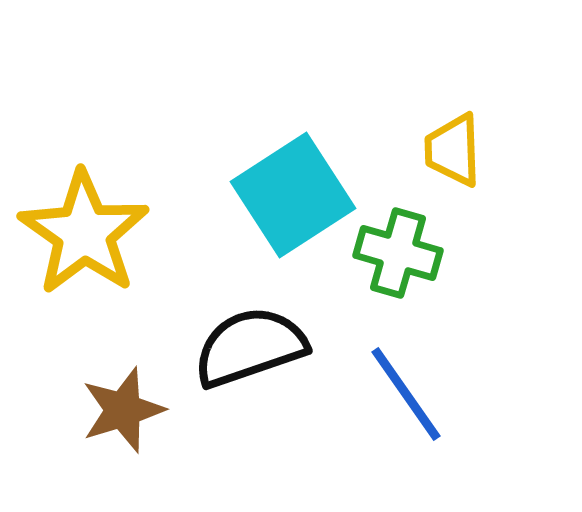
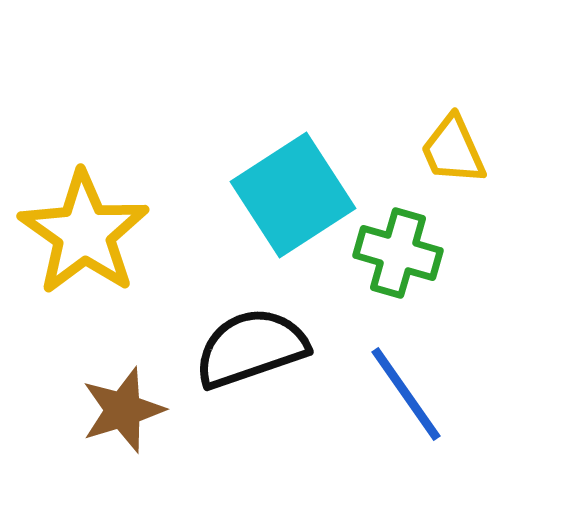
yellow trapezoid: rotated 22 degrees counterclockwise
black semicircle: moved 1 px right, 1 px down
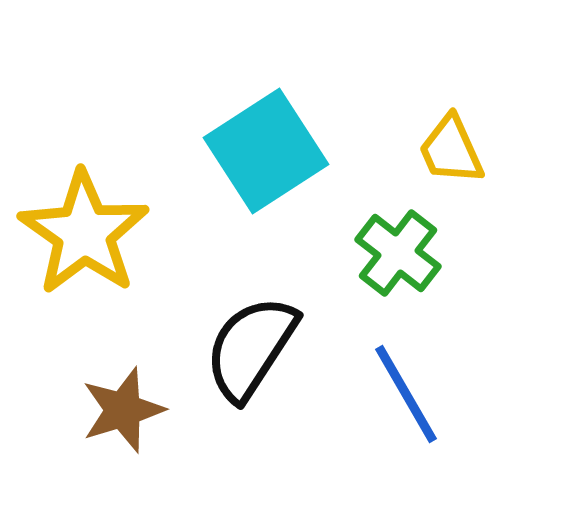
yellow trapezoid: moved 2 px left
cyan square: moved 27 px left, 44 px up
green cross: rotated 22 degrees clockwise
black semicircle: rotated 38 degrees counterclockwise
blue line: rotated 5 degrees clockwise
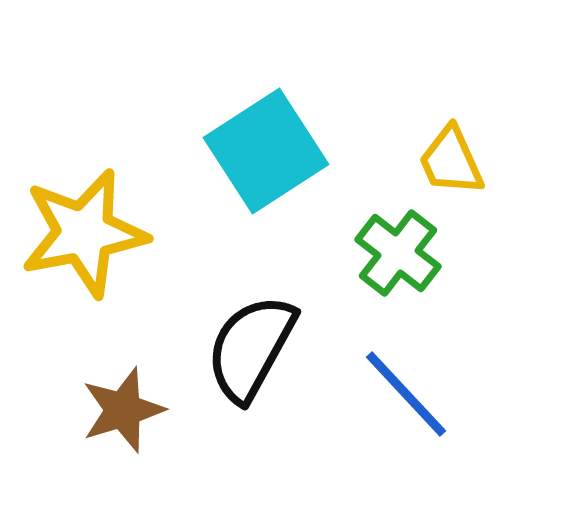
yellow trapezoid: moved 11 px down
yellow star: rotated 26 degrees clockwise
black semicircle: rotated 4 degrees counterclockwise
blue line: rotated 13 degrees counterclockwise
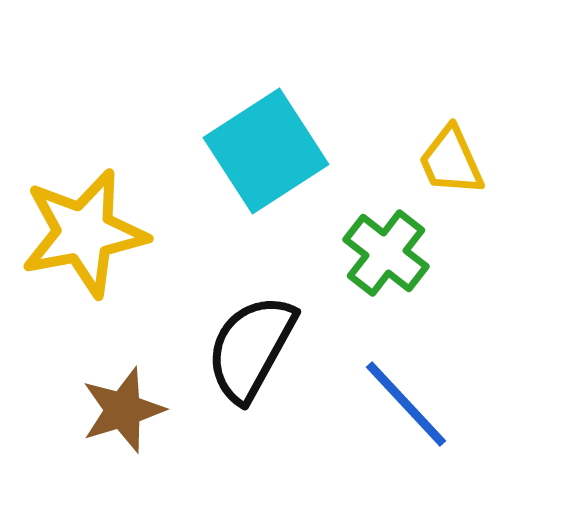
green cross: moved 12 px left
blue line: moved 10 px down
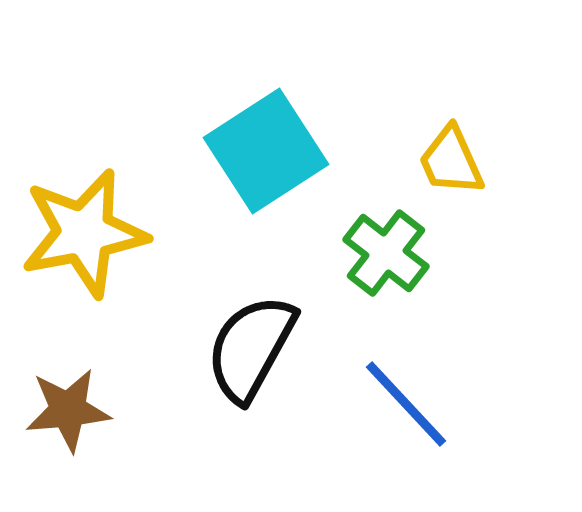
brown star: moved 55 px left; rotated 12 degrees clockwise
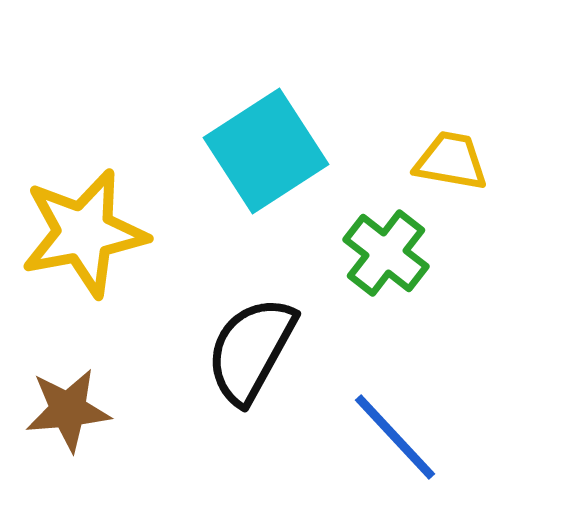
yellow trapezoid: rotated 124 degrees clockwise
black semicircle: moved 2 px down
blue line: moved 11 px left, 33 px down
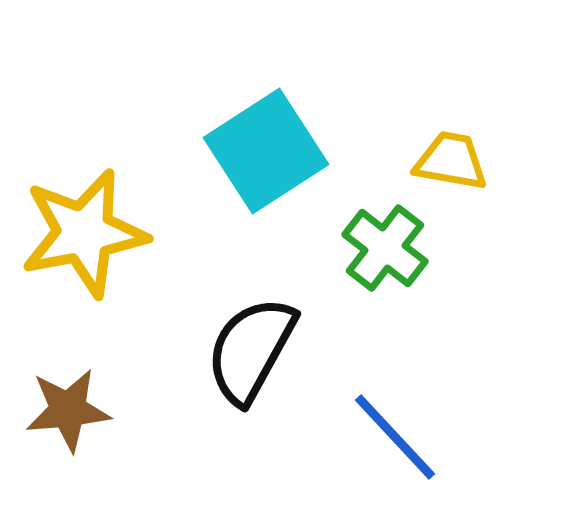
green cross: moved 1 px left, 5 px up
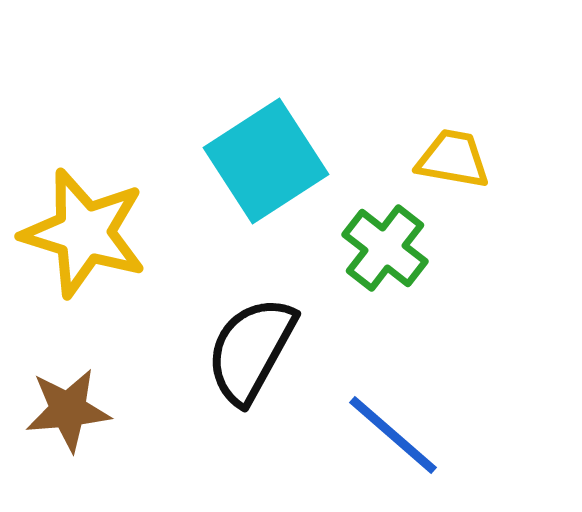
cyan square: moved 10 px down
yellow trapezoid: moved 2 px right, 2 px up
yellow star: rotated 28 degrees clockwise
blue line: moved 2 px left, 2 px up; rotated 6 degrees counterclockwise
